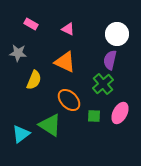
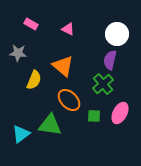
orange triangle: moved 2 px left, 4 px down; rotated 15 degrees clockwise
green triangle: rotated 25 degrees counterclockwise
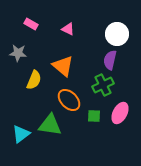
green cross: moved 1 px down; rotated 15 degrees clockwise
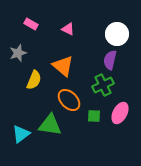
gray star: rotated 24 degrees counterclockwise
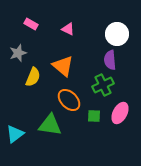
purple semicircle: rotated 18 degrees counterclockwise
yellow semicircle: moved 1 px left, 3 px up
cyan triangle: moved 6 px left
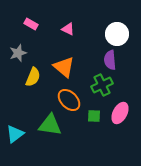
orange triangle: moved 1 px right, 1 px down
green cross: moved 1 px left
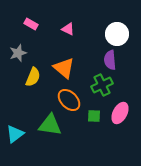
orange triangle: moved 1 px down
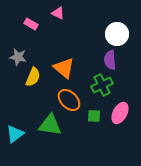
pink triangle: moved 10 px left, 16 px up
gray star: moved 4 px down; rotated 30 degrees clockwise
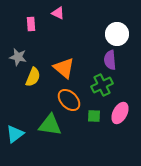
pink rectangle: rotated 56 degrees clockwise
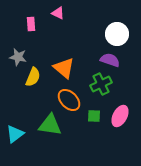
purple semicircle: rotated 114 degrees clockwise
green cross: moved 1 px left, 1 px up
pink ellipse: moved 3 px down
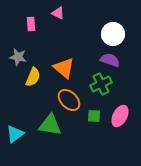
white circle: moved 4 px left
